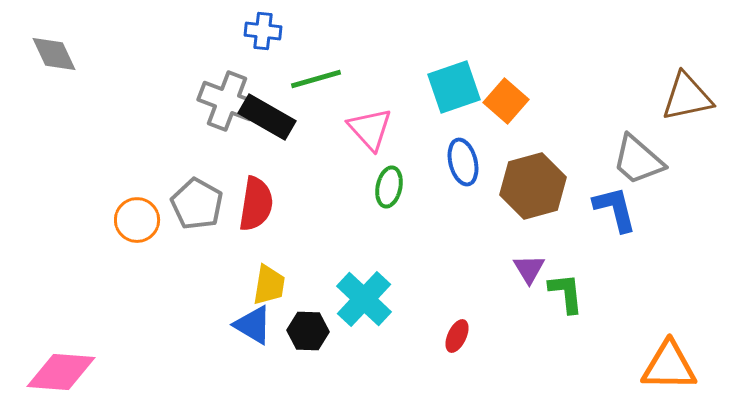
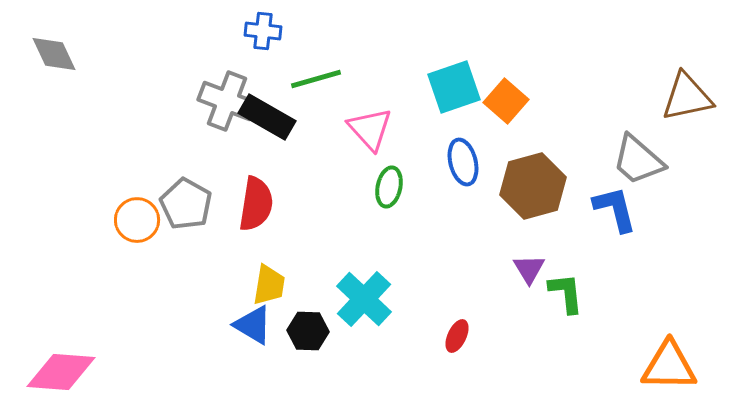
gray pentagon: moved 11 px left
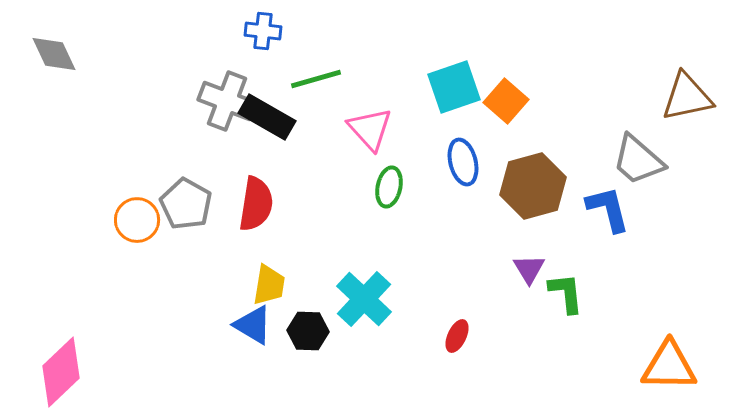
blue L-shape: moved 7 px left
pink diamond: rotated 48 degrees counterclockwise
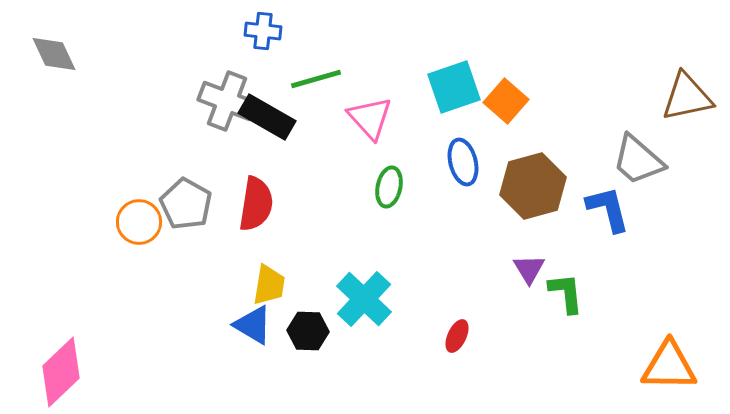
pink triangle: moved 11 px up
orange circle: moved 2 px right, 2 px down
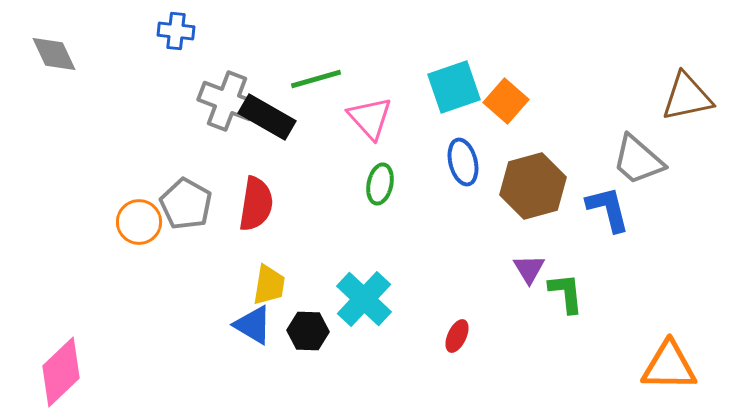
blue cross: moved 87 px left
green ellipse: moved 9 px left, 3 px up
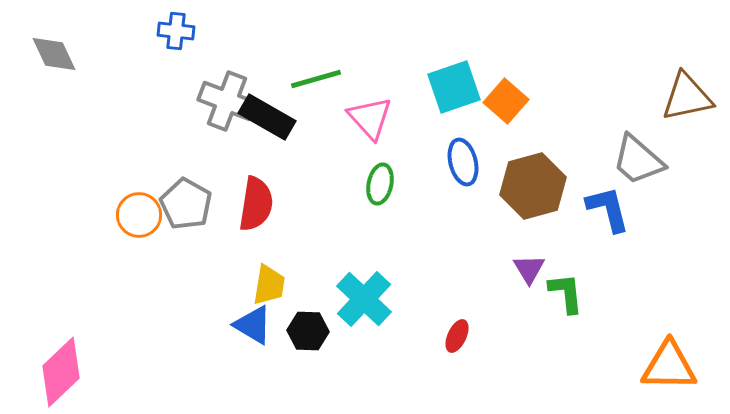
orange circle: moved 7 px up
